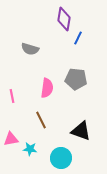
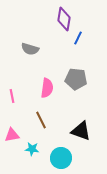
pink triangle: moved 1 px right, 4 px up
cyan star: moved 2 px right
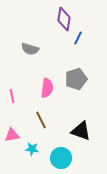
gray pentagon: rotated 25 degrees counterclockwise
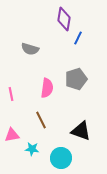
pink line: moved 1 px left, 2 px up
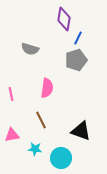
gray pentagon: moved 19 px up
cyan star: moved 3 px right
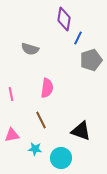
gray pentagon: moved 15 px right
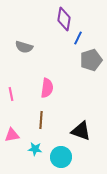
gray semicircle: moved 6 px left, 2 px up
brown line: rotated 30 degrees clockwise
cyan circle: moved 1 px up
